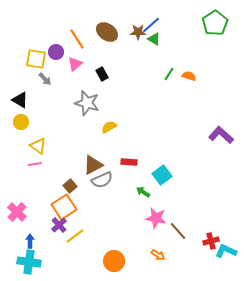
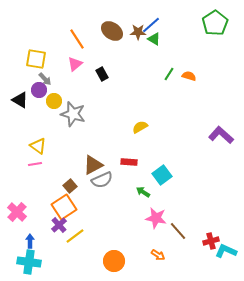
brown ellipse: moved 5 px right, 1 px up
purple circle: moved 17 px left, 38 px down
gray star: moved 14 px left, 11 px down
yellow circle: moved 33 px right, 21 px up
yellow semicircle: moved 31 px right
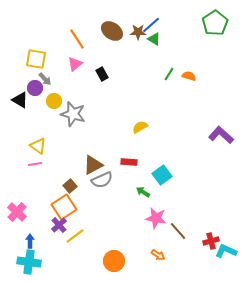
purple circle: moved 4 px left, 2 px up
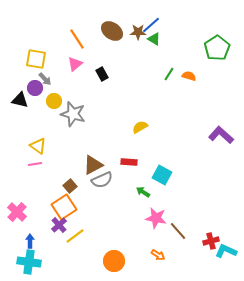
green pentagon: moved 2 px right, 25 px down
black triangle: rotated 18 degrees counterclockwise
cyan square: rotated 24 degrees counterclockwise
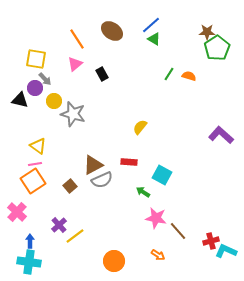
brown star: moved 69 px right
yellow semicircle: rotated 21 degrees counterclockwise
orange square: moved 31 px left, 26 px up
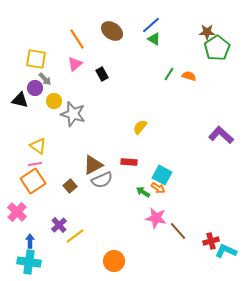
orange arrow: moved 67 px up
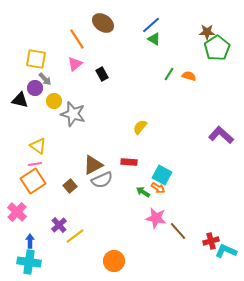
brown ellipse: moved 9 px left, 8 px up
